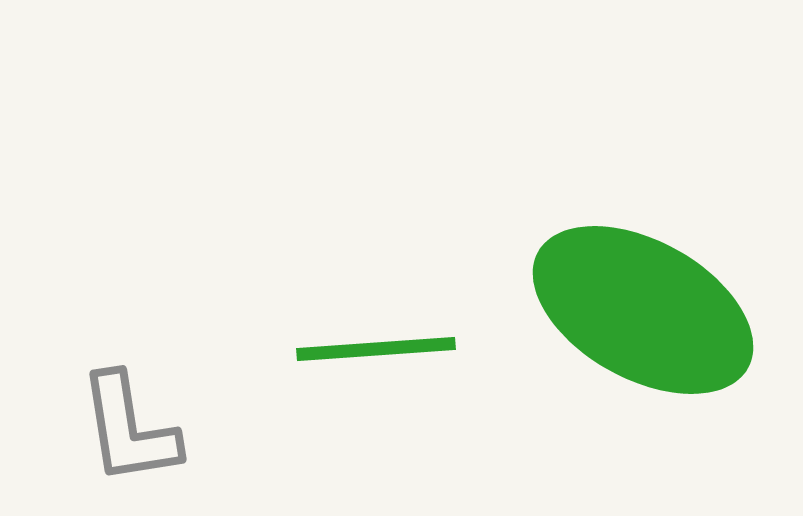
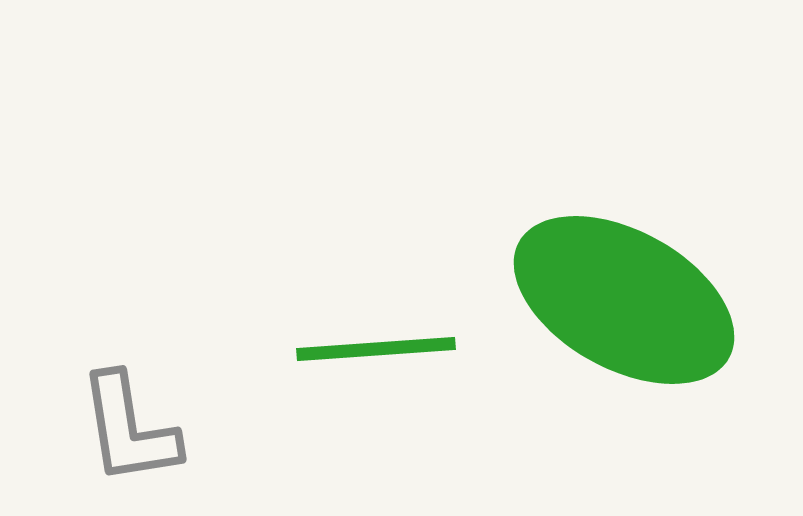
green ellipse: moved 19 px left, 10 px up
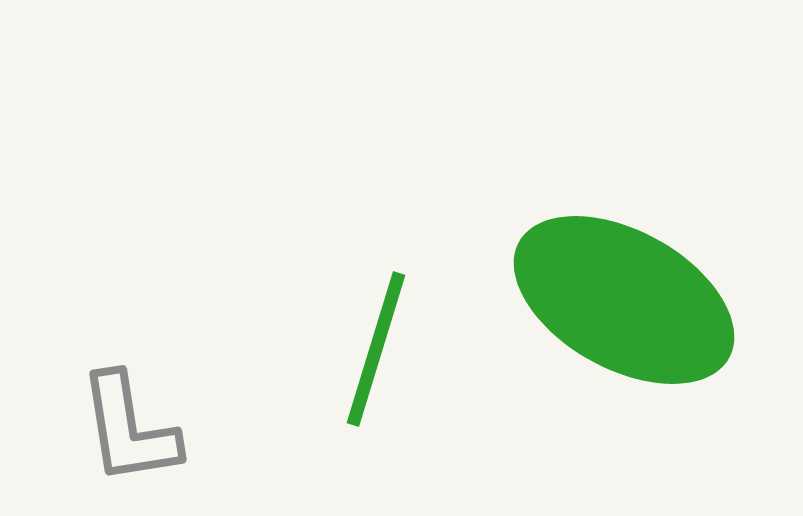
green line: rotated 69 degrees counterclockwise
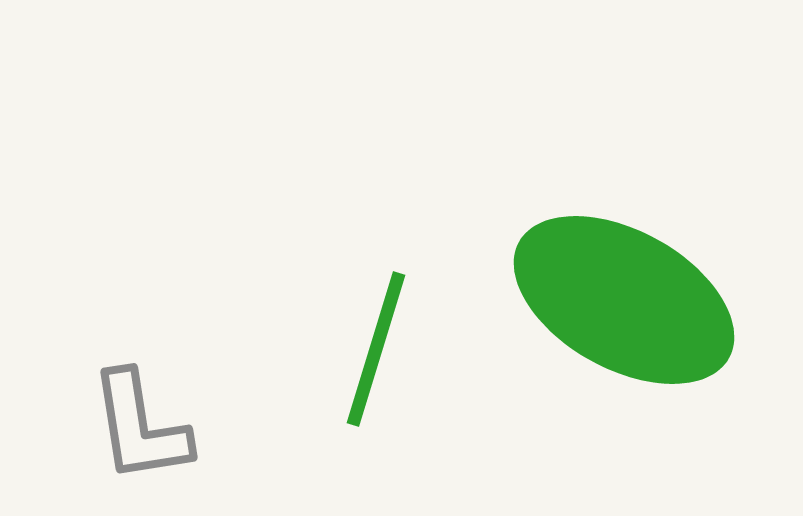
gray L-shape: moved 11 px right, 2 px up
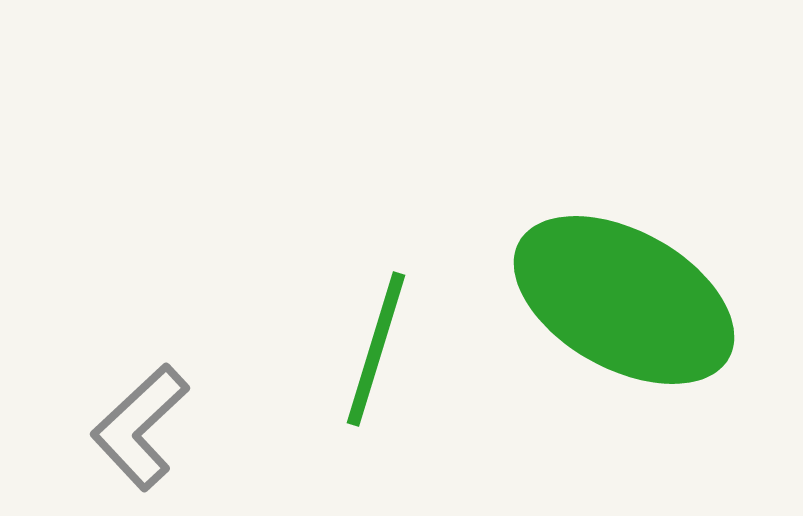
gray L-shape: rotated 56 degrees clockwise
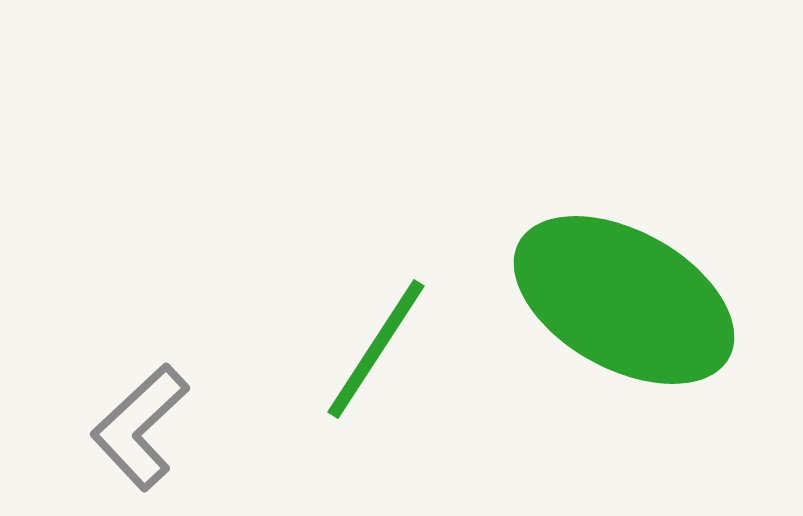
green line: rotated 16 degrees clockwise
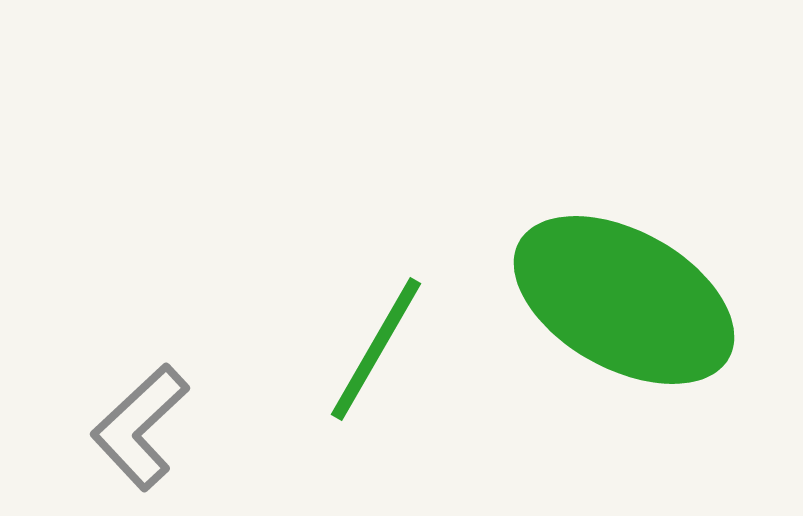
green line: rotated 3 degrees counterclockwise
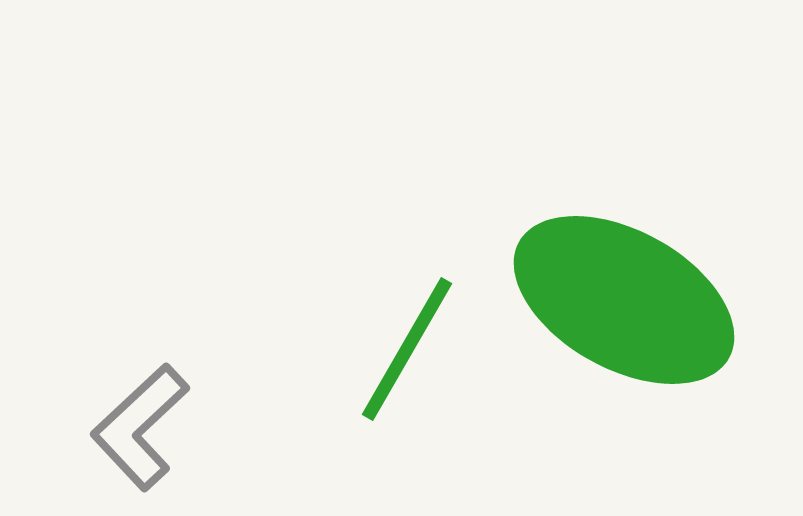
green line: moved 31 px right
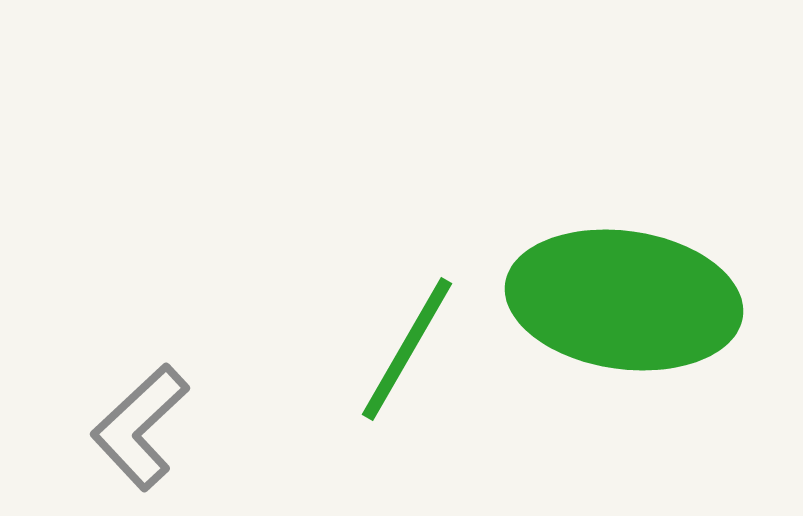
green ellipse: rotated 21 degrees counterclockwise
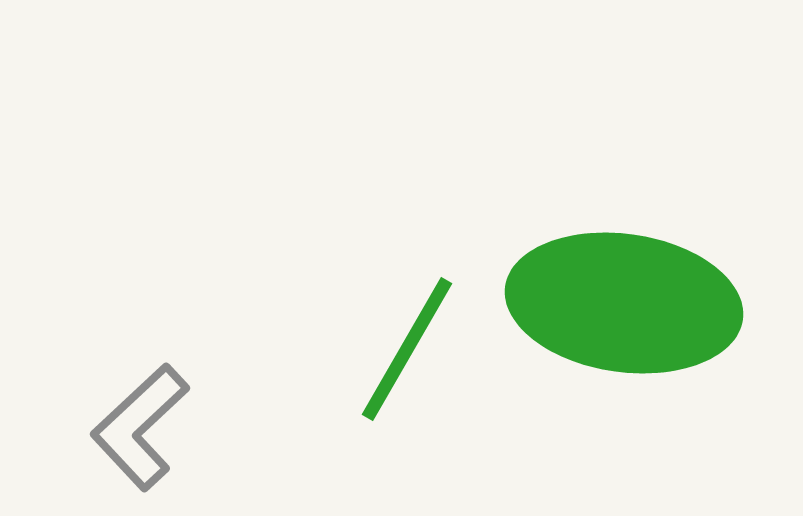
green ellipse: moved 3 px down
